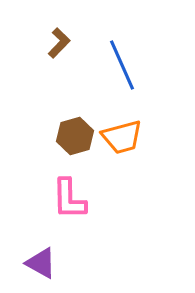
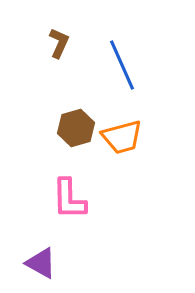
brown L-shape: rotated 20 degrees counterclockwise
brown hexagon: moved 1 px right, 8 px up
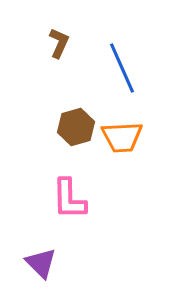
blue line: moved 3 px down
brown hexagon: moved 1 px up
orange trapezoid: rotated 12 degrees clockwise
purple triangle: rotated 16 degrees clockwise
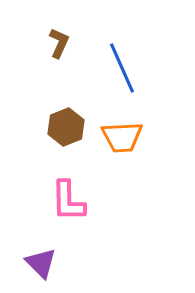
brown hexagon: moved 10 px left; rotated 6 degrees counterclockwise
pink L-shape: moved 1 px left, 2 px down
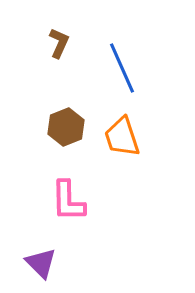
orange trapezoid: rotated 75 degrees clockwise
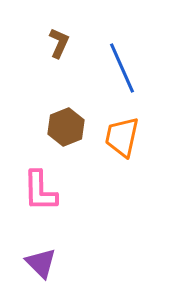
orange trapezoid: rotated 30 degrees clockwise
pink L-shape: moved 28 px left, 10 px up
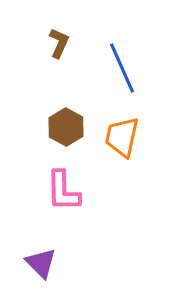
brown hexagon: rotated 9 degrees counterclockwise
pink L-shape: moved 23 px right
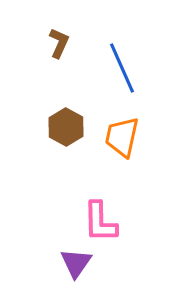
pink L-shape: moved 37 px right, 31 px down
purple triangle: moved 35 px right; rotated 20 degrees clockwise
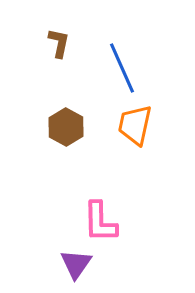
brown L-shape: rotated 12 degrees counterclockwise
orange trapezoid: moved 13 px right, 12 px up
purple triangle: moved 1 px down
